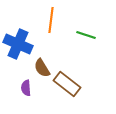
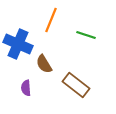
orange line: rotated 15 degrees clockwise
brown semicircle: moved 2 px right, 4 px up
brown rectangle: moved 9 px right, 1 px down
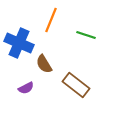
blue cross: moved 1 px right, 1 px up
purple semicircle: rotated 112 degrees counterclockwise
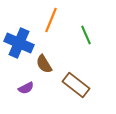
green line: rotated 48 degrees clockwise
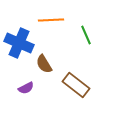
orange line: rotated 65 degrees clockwise
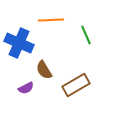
brown semicircle: moved 6 px down
brown rectangle: rotated 68 degrees counterclockwise
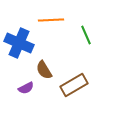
brown rectangle: moved 2 px left
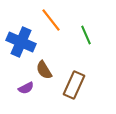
orange line: rotated 55 degrees clockwise
blue cross: moved 2 px right, 1 px up
brown rectangle: rotated 36 degrees counterclockwise
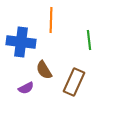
orange line: rotated 40 degrees clockwise
green line: moved 3 px right, 5 px down; rotated 18 degrees clockwise
blue cross: rotated 16 degrees counterclockwise
brown rectangle: moved 3 px up
